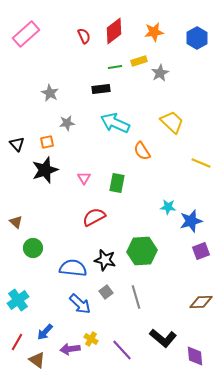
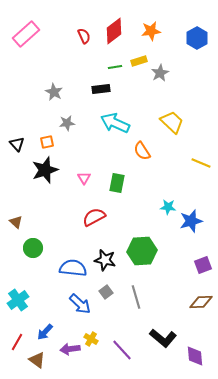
orange star at (154, 32): moved 3 px left, 1 px up
gray star at (50, 93): moved 4 px right, 1 px up
purple square at (201, 251): moved 2 px right, 14 px down
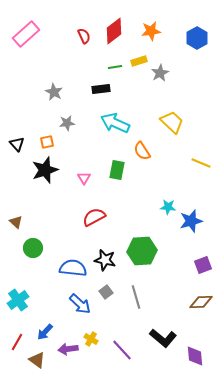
green rectangle at (117, 183): moved 13 px up
purple arrow at (70, 349): moved 2 px left
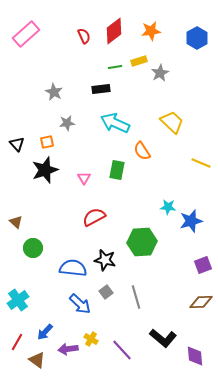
green hexagon at (142, 251): moved 9 px up
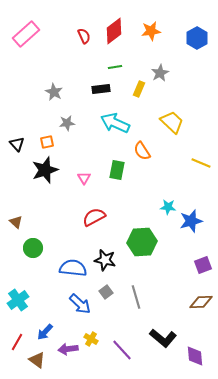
yellow rectangle at (139, 61): moved 28 px down; rotated 49 degrees counterclockwise
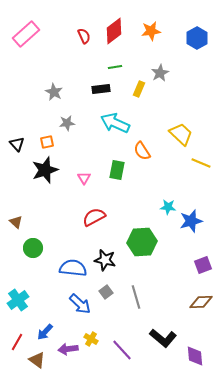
yellow trapezoid at (172, 122): moved 9 px right, 12 px down
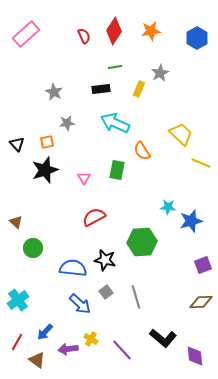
red diamond at (114, 31): rotated 20 degrees counterclockwise
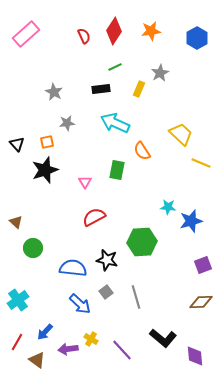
green line at (115, 67): rotated 16 degrees counterclockwise
pink triangle at (84, 178): moved 1 px right, 4 px down
black star at (105, 260): moved 2 px right
